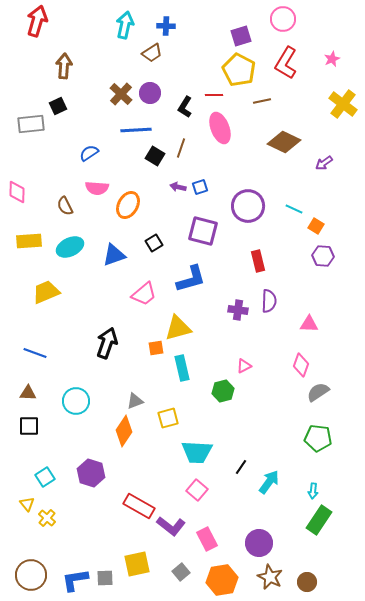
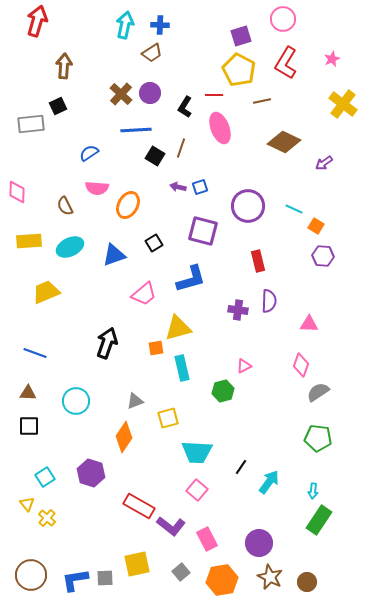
blue cross at (166, 26): moved 6 px left, 1 px up
orange diamond at (124, 431): moved 6 px down
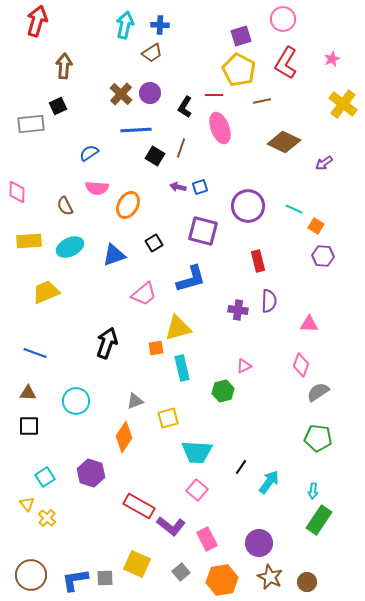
yellow square at (137, 564): rotated 36 degrees clockwise
